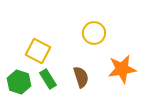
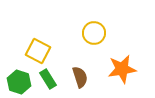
brown semicircle: moved 1 px left
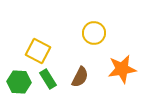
brown semicircle: rotated 45 degrees clockwise
green hexagon: rotated 15 degrees counterclockwise
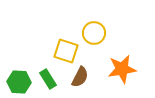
yellow square: moved 28 px right; rotated 10 degrees counterclockwise
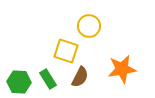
yellow circle: moved 5 px left, 7 px up
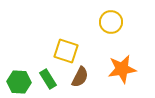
yellow circle: moved 22 px right, 4 px up
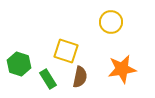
brown semicircle: rotated 15 degrees counterclockwise
green hexagon: moved 18 px up; rotated 15 degrees clockwise
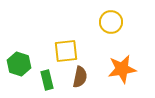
yellow square: rotated 25 degrees counterclockwise
green rectangle: moved 1 px left, 1 px down; rotated 18 degrees clockwise
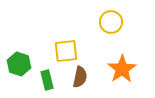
orange star: rotated 24 degrees counterclockwise
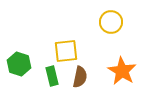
orange star: moved 2 px down; rotated 8 degrees counterclockwise
green rectangle: moved 5 px right, 4 px up
